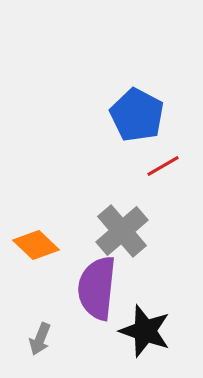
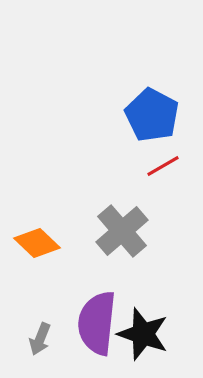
blue pentagon: moved 15 px right
orange diamond: moved 1 px right, 2 px up
purple semicircle: moved 35 px down
black star: moved 2 px left, 3 px down
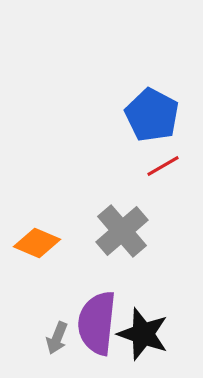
orange diamond: rotated 21 degrees counterclockwise
gray arrow: moved 17 px right, 1 px up
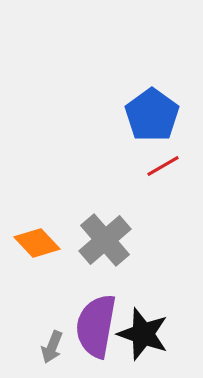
blue pentagon: rotated 8 degrees clockwise
gray cross: moved 17 px left, 9 px down
orange diamond: rotated 24 degrees clockwise
purple semicircle: moved 1 px left, 3 px down; rotated 4 degrees clockwise
gray arrow: moved 5 px left, 9 px down
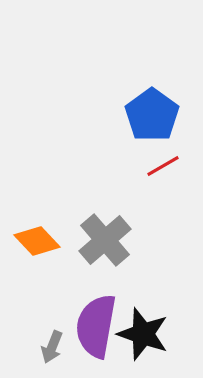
orange diamond: moved 2 px up
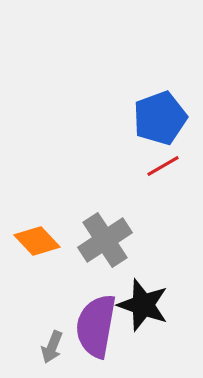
blue pentagon: moved 8 px right, 3 px down; rotated 16 degrees clockwise
gray cross: rotated 8 degrees clockwise
black star: moved 29 px up
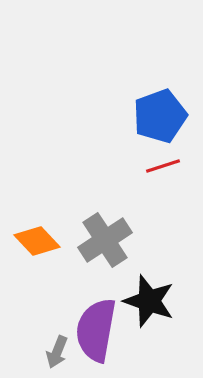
blue pentagon: moved 2 px up
red line: rotated 12 degrees clockwise
black star: moved 6 px right, 4 px up
purple semicircle: moved 4 px down
gray arrow: moved 5 px right, 5 px down
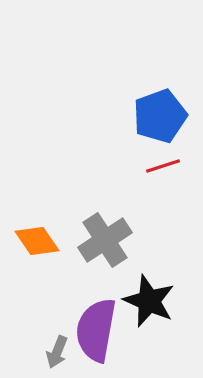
orange diamond: rotated 9 degrees clockwise
black star: rotated 4 degrees clockwise
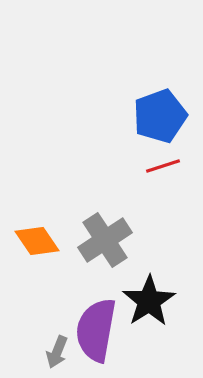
black star: rotated 16 degrees clockwise
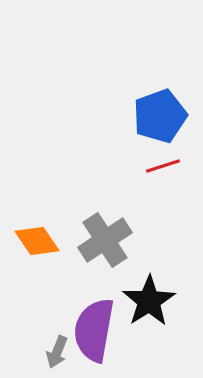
purple semicircle: moved 2 px left
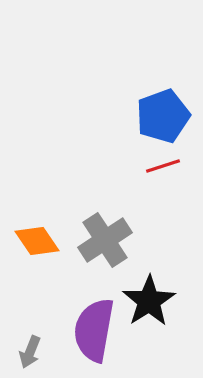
blue pentagon: moved 3 px right
gray arrow: moved 27 px left
